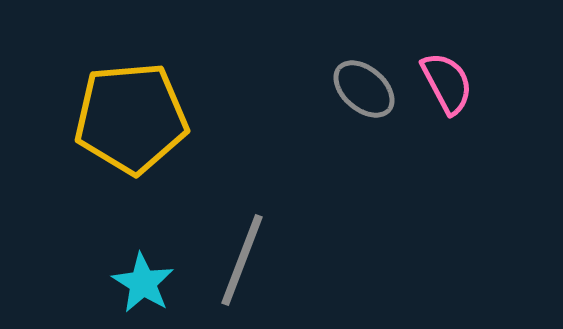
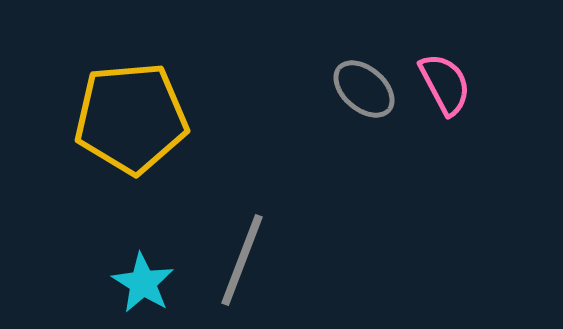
pink semicircle: moved 2 px left, 1 px down
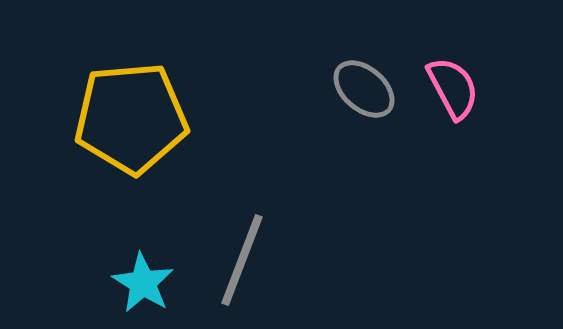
pink semicircle: moved 8 px right, 4 px down
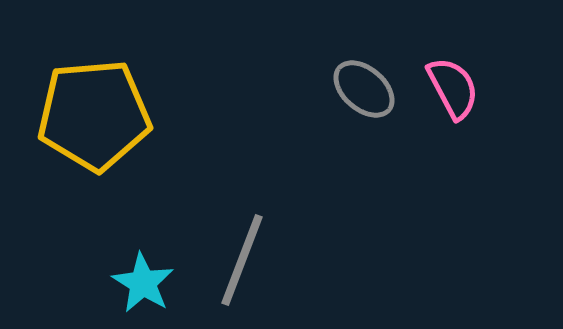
yellow pentagon: moved 37 px left, 3 px up
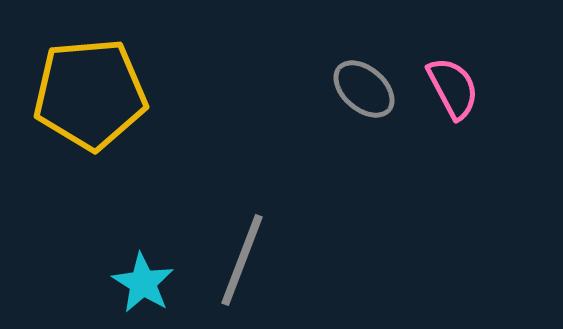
yellow pentagon: moved 4 px left, 21 px up
